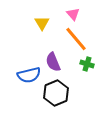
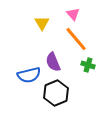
green cross: moved 1 px right, 1 px down
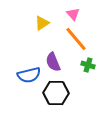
yellow triangle: rotated 28 degrees clockwise
black hexagon: rotated 25 degrees clockwise
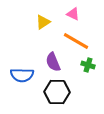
pink triangle: rotated 24 degrees counterclockwise
yellow triangle: moved 1 px right, 1 px up
orange line: moved 2 px down; rotated 20 degrees counterclockwise
blue semicircle: moved 7 px left; rotated 15 degrees clockwise
black hexagon: moved 1 px right, 1 px up
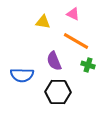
yellow triangle: rotated 42 degrees clockwise
purple semicircle: moved 1 px right, 1 px up
black hexagon: moved 1 px right
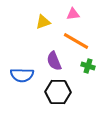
pink triangle: rotated 32 degrees counterclockwise
yellow triangle: rotated 28 degrees counterclockwise
green cross: moved 1 px down
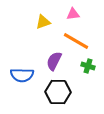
purple semicircle: rotated 48 degrees clockwise
